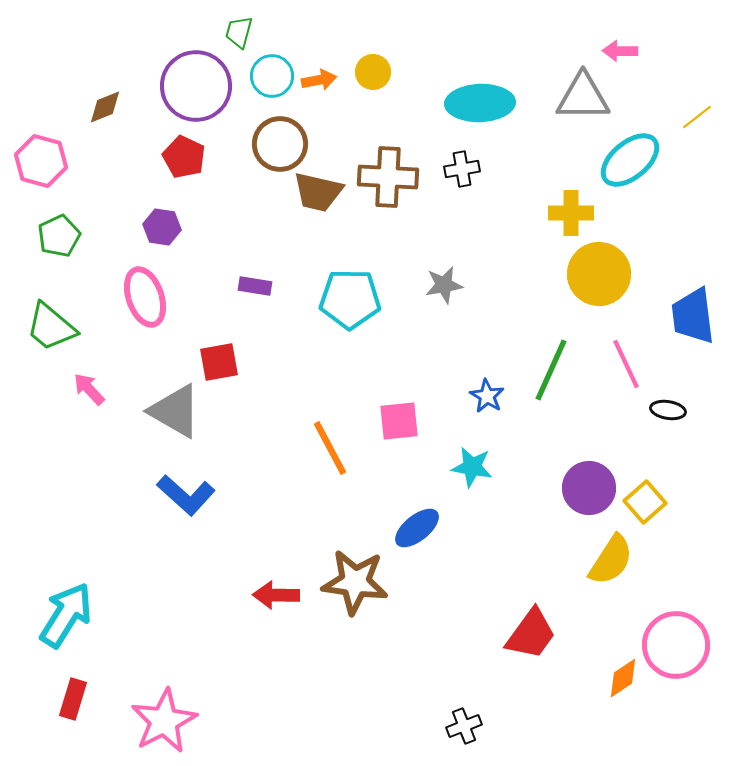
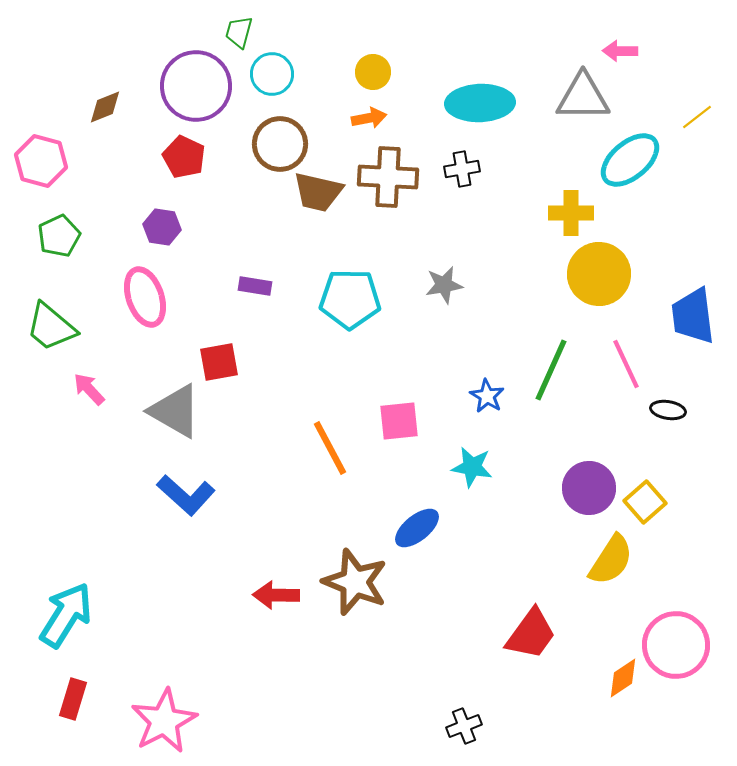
cyan circle at (272, 76): moved 2 px up
orange arrow at (319, 80): moved 50 px right, 38 px down
brown star at (355, 582): rotated 14 degrees clockwise
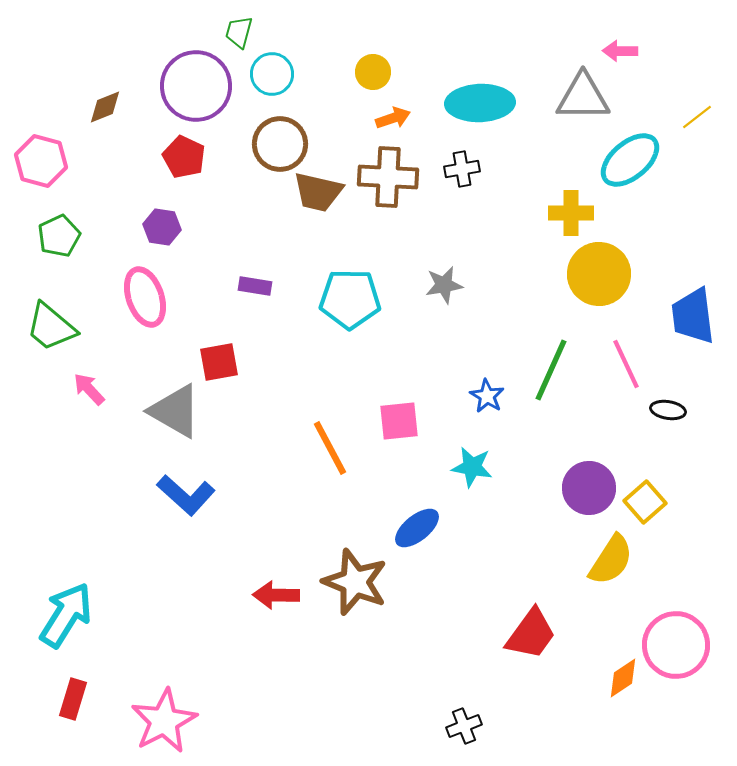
orange arrow at (369, 118): moved 24 px right; rotated 8 degrees counterclockwise
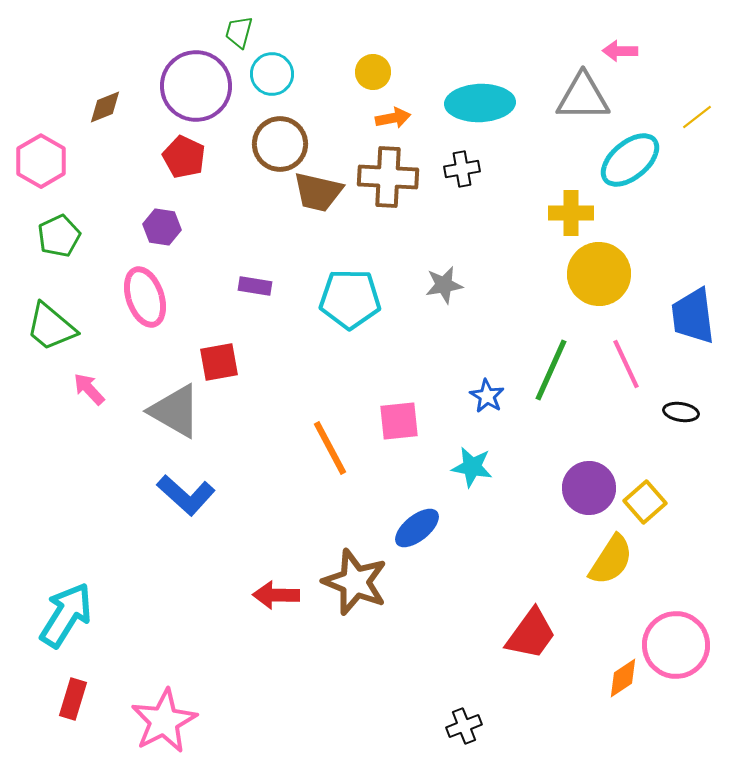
orange arrow at (393, 118): rotated 8 degrees clockwise
pink hexagon at (41, 161): rotated 15 degrees clockwise
black ellipse at (668, 410): moved 13 px right, 2 px down
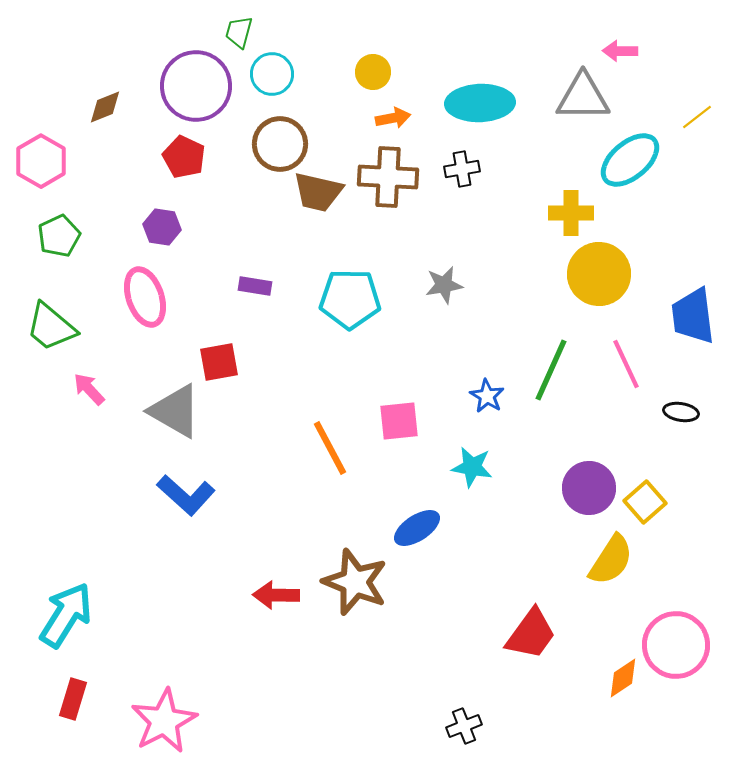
blue ellipse at (417, 528): rotated 6 degrees clockwise
